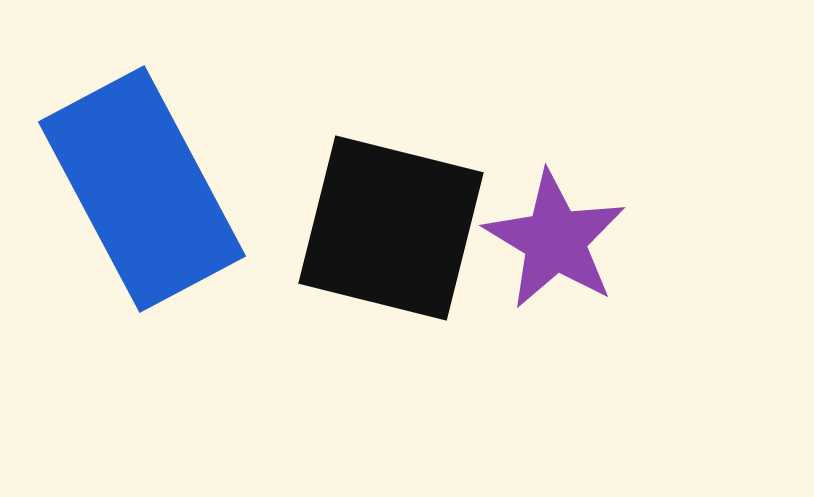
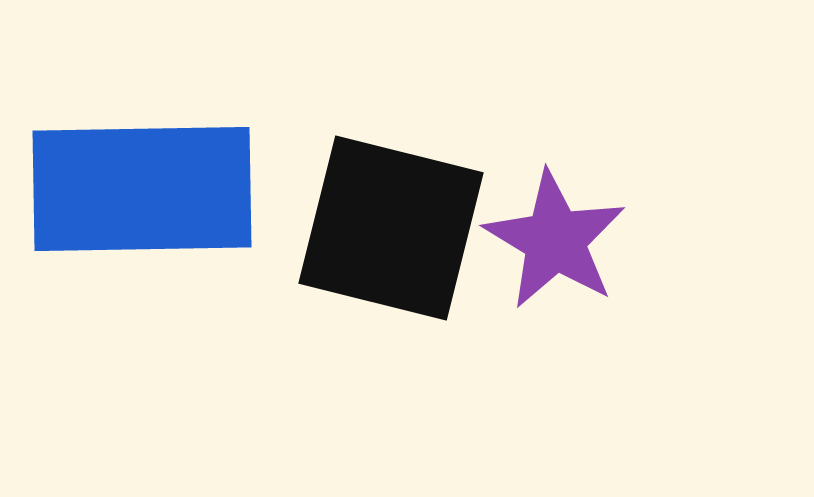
blue rectangle: rotated 63 degrees counterclockwise
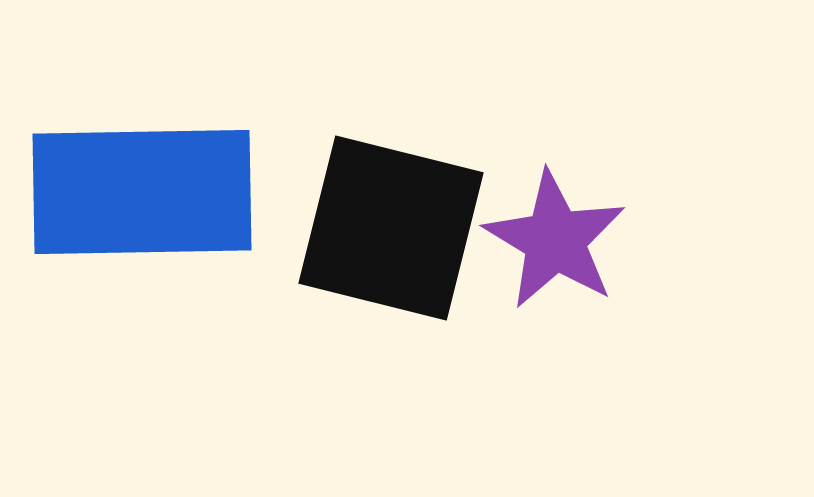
blue rectangle: moved 3 px down
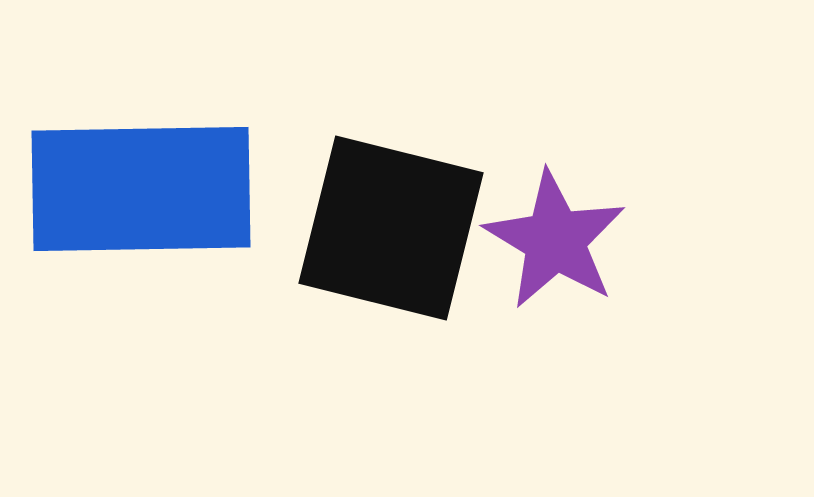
blue rectangle: moved 1 px left, 3 px up
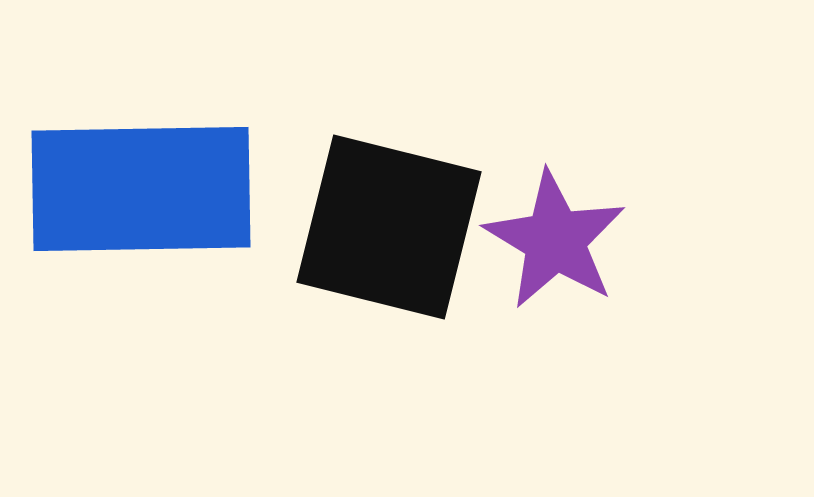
black square: moved 2 px left, 1 px up
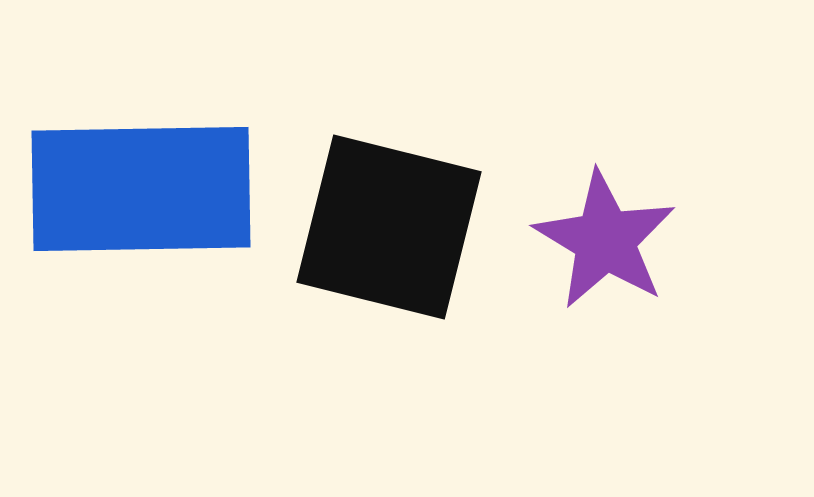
purple star: moved 50 px right
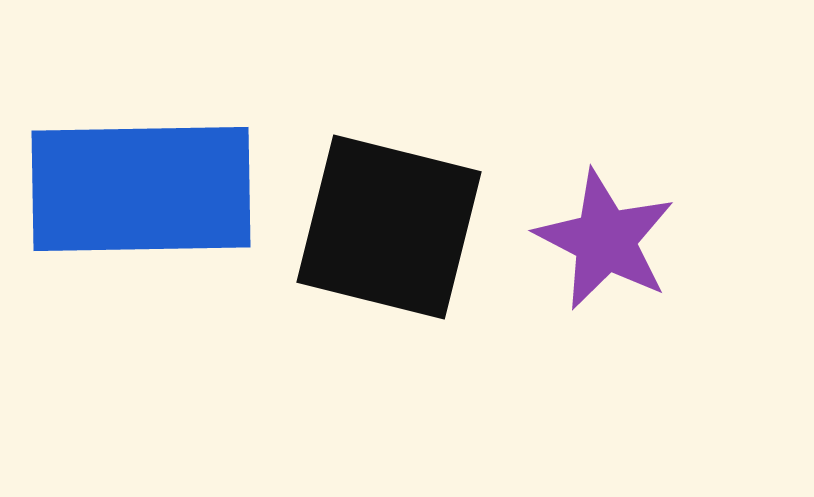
purple star: rotated 4 degrees counterclockwise
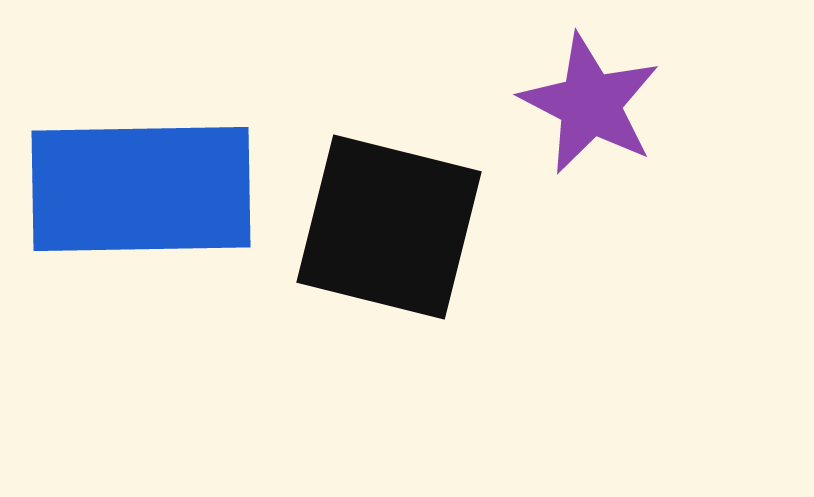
purple star: moved 15 px left, 136 px up
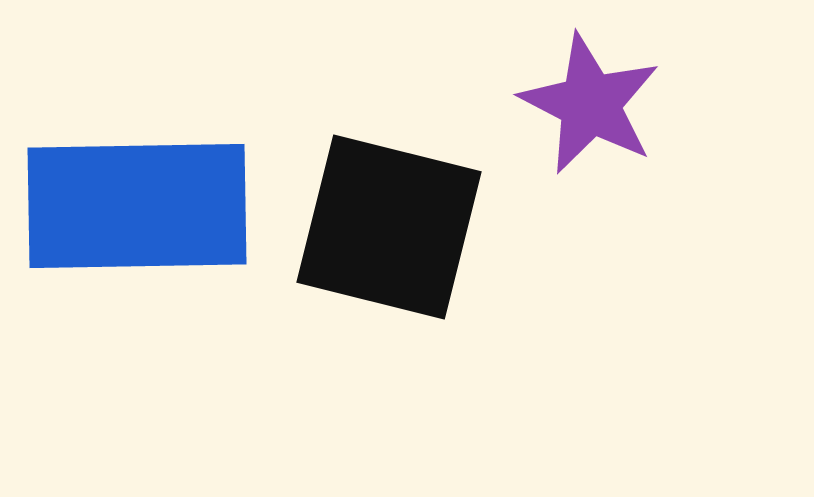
blue rectangle: moved 4 px left, 17 px down
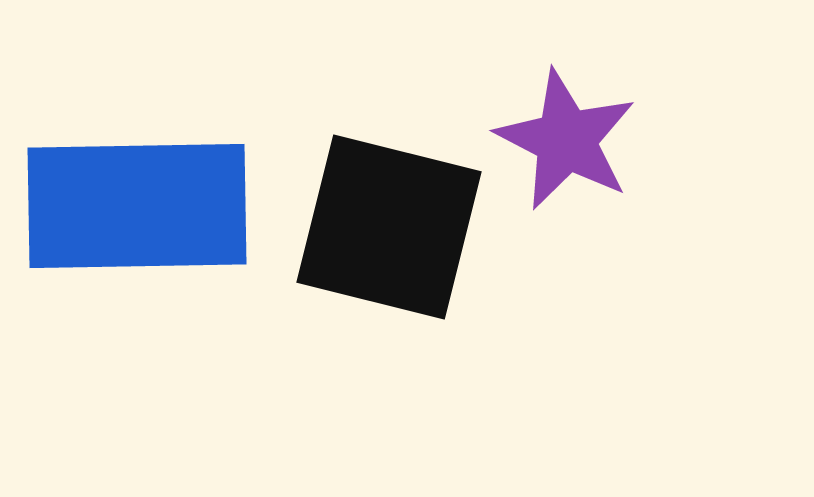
purple star: moved 24 px left, 36 px down
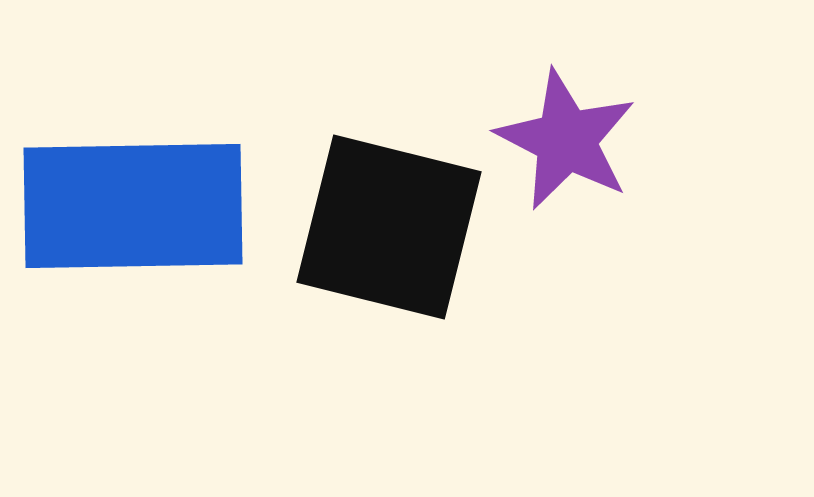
blue rectangle: moved 4 px left
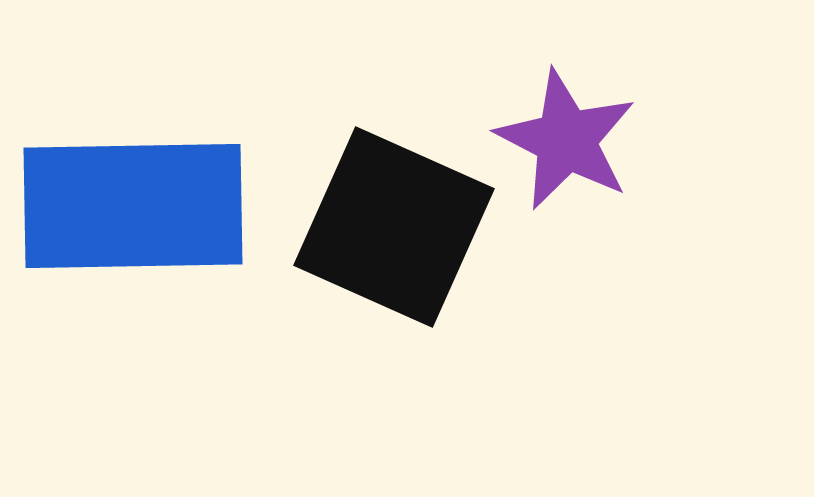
black square: moved 5 px right; rotated 10 degrees clockwise
